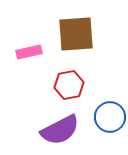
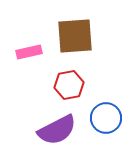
brown square: moved 1 px left, 2 px down
blue circle: moved 4 px left, 1 px down
purple semicircle: moved 3 px left
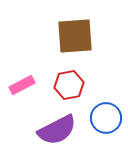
pink rectangle: moved 7 px left, 33 px down; rotated 15 degrees counterclockwise
